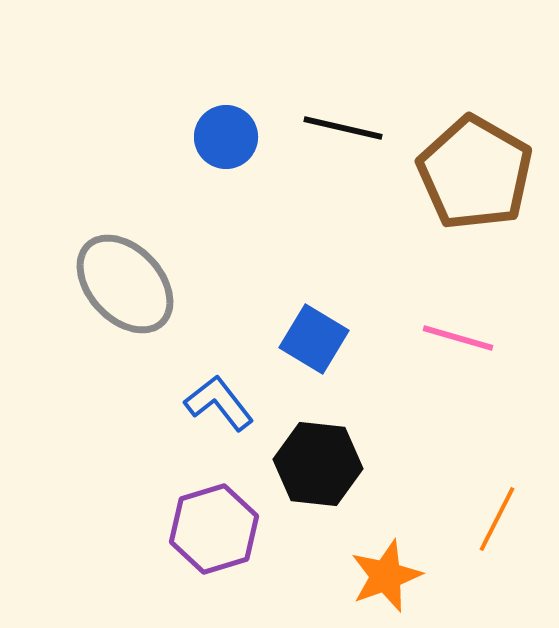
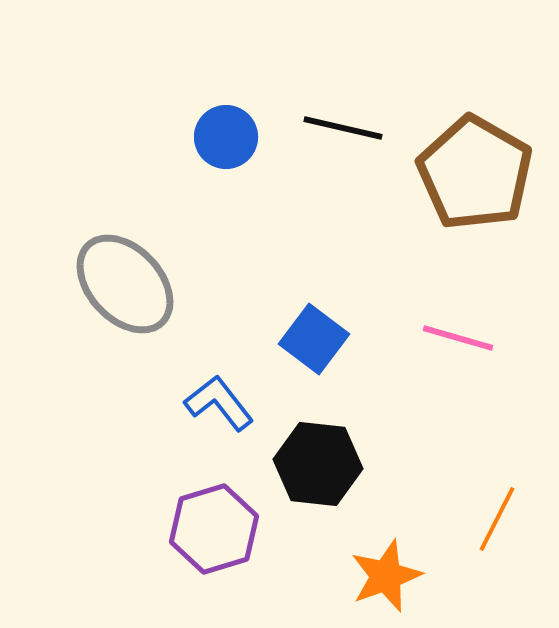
blue square: rotated 6 degrees clockwise
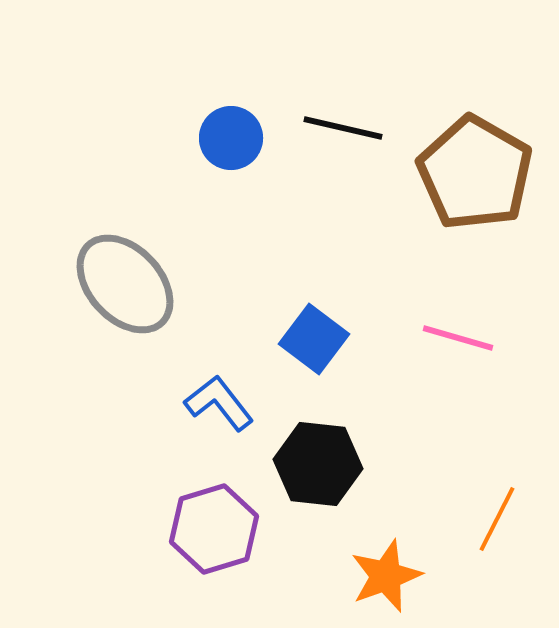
blue circle: moved 5 px right, 1 px down
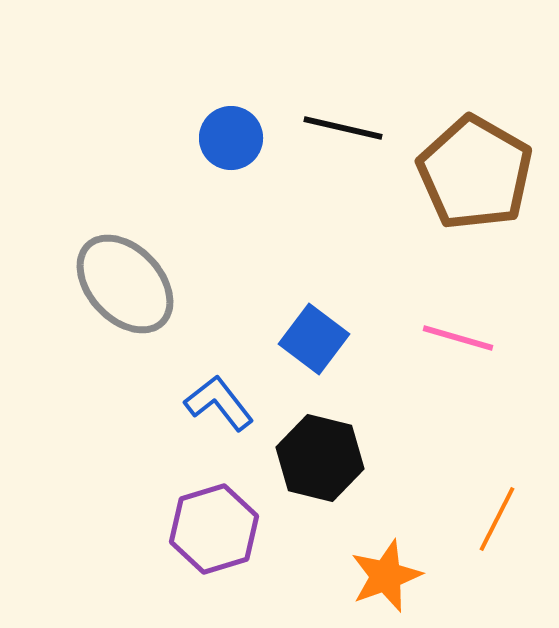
black hexagon: moved 2 px right, 6 px up; rotated 8 degrees clockwise
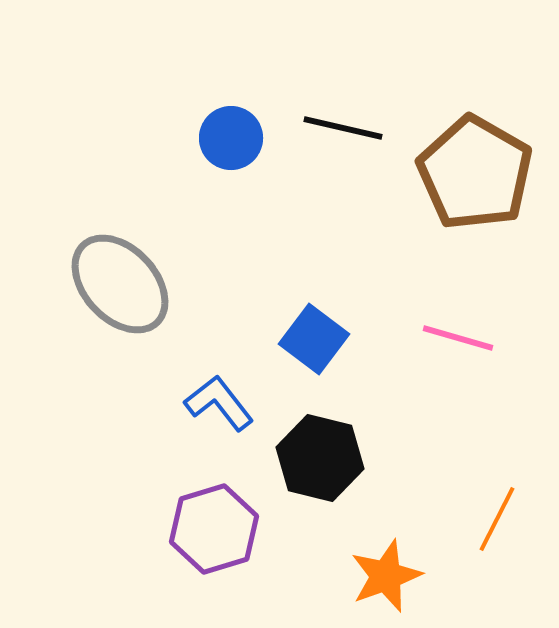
gray ellipse: moved 5 px left
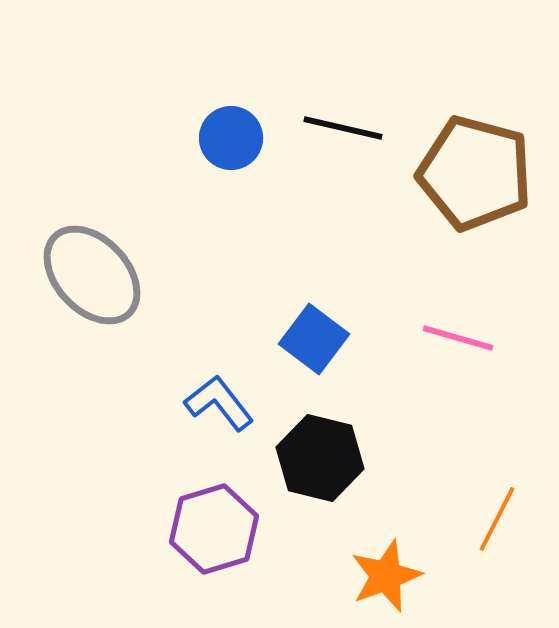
brown pentagon: rotated 15 degrees counterclockwise
gray ellipse: moved 28 px left, 9 px up
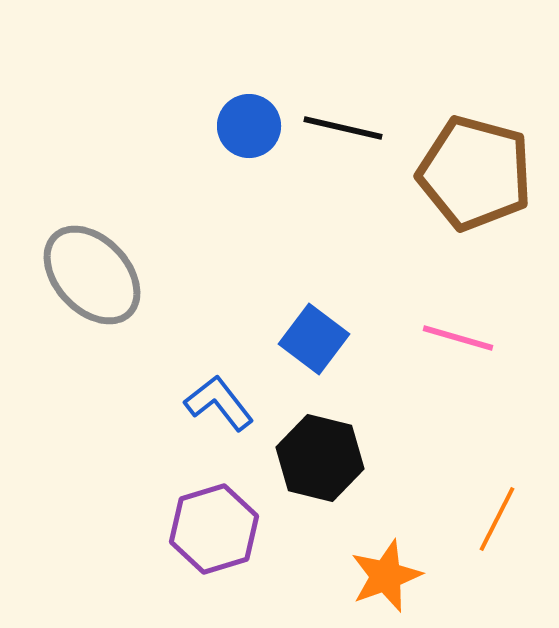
blue circle: moved 18 px right, 12 px up
